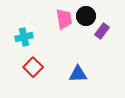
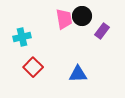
black circle: moved 4 px left
cyan cross: moved 2 px left
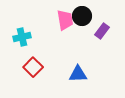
pink trapezoid: moved 1 px right, 1 px down
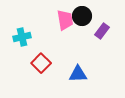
red square: moved 8 px right, 4 px up
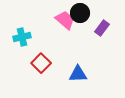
black circle: moved 2 px left, 3 px up
pink trapezoid: rotated 40 degrees counterclockwise
purple rectangle: moved 3 px up
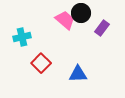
black circle: moved 1 px right
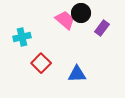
blue triangle: moved 1 px left
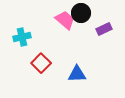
purple rectangle: moved 2 px right, 1 px down; rotated 28 degrees clockwise
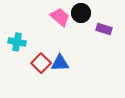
pink trapezoid: moved 5 px left, 3 px up
purple rectangle: rotated 42 degrees clockwise
cyan cross: moved 5 px left, 5 px down; rotated 24 degrees clockwise
blue triangle: moved 17 px left, 11 px up
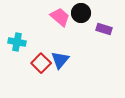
blue triangle: moved 3 px up; rotated 48 degrees counterclockwise
